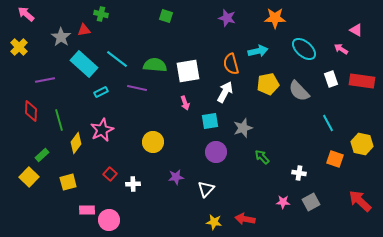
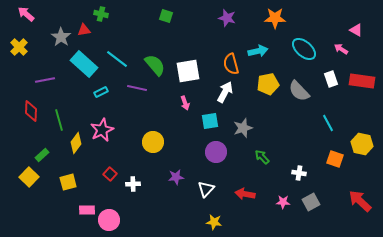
green semicircle at (155, 65): rotated 45 degrees clockwise
red arrow at (245, 219): moved 25 px up
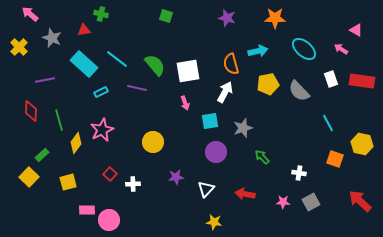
pink arrow at (26, 14): moved 4 px right
gray star at (61, 37): moved 9 px left, 1 px down; rotated 12 degrees counterclockwise
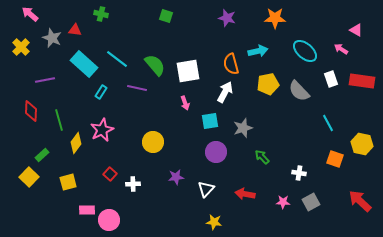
red triangle at (84, 30): moved 9 px left; rotated 16 degrees clockwise
yellow cross at (19, 47): moved 2 px right
cyan ellipse at (304, 49): moved 1 px right, 2 px down
cyan rectangle at (101, 92): rotated 32 degrees counterclockwise
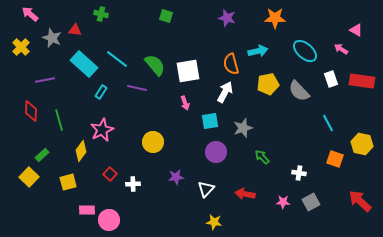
yellow diamond at (76, 143): moved 5 px right, 8 px down
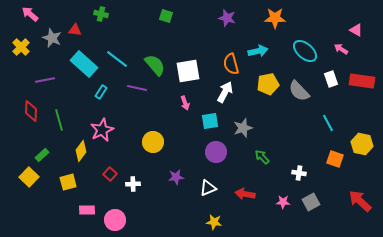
white triangle at (206, 189): moved 2 px right, 1 px up; rotated 24 degrees clockwise
pink circle at (109, 220): moved 6 px right
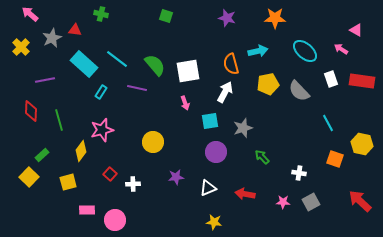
gray star at (52, 38): rotated 24 degrees clockwise
pink star at (102, 130): rotated 10 degrees clockwise
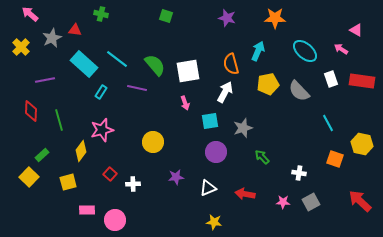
cyan arrow at (258, 51): rotated 54 degrees counterclockwise
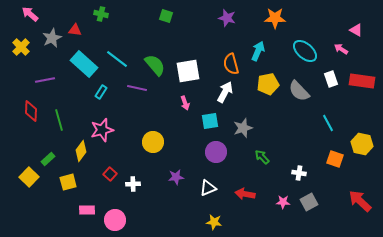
green rectangle at (42, 155): moved 6 px right, 4 px down
gray square at (311, 202): moved 2 px left
